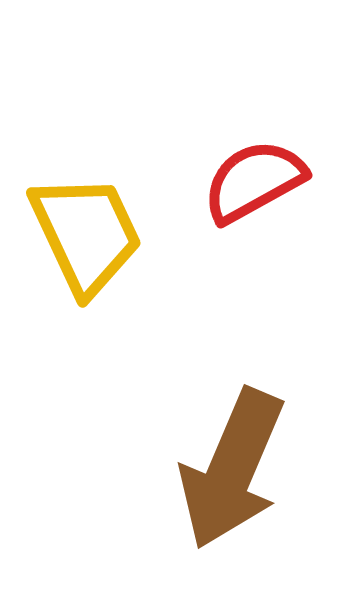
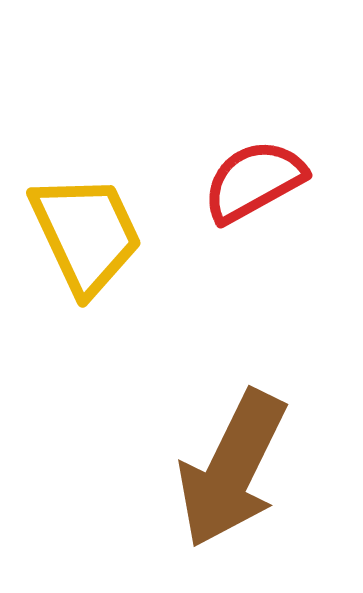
brown arrow: rotated 3 degrees clockwise
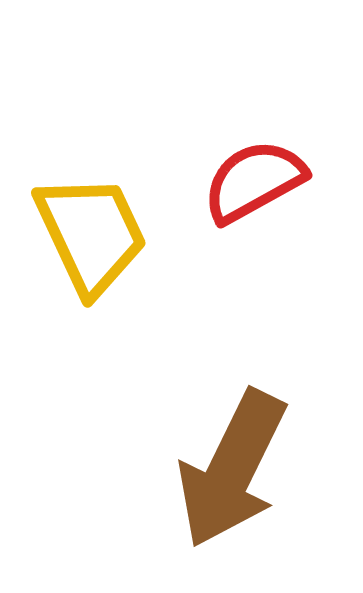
yellow trapezoid: moved 5 px right
